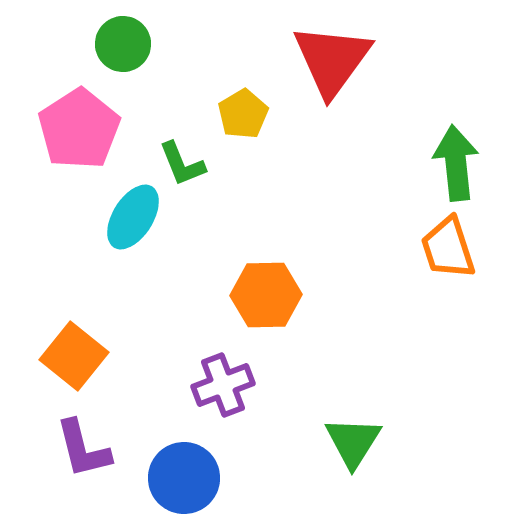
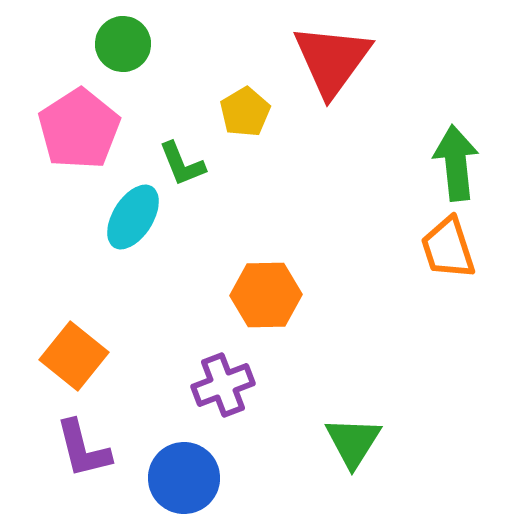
yellow pentagon: moved 2 px right, 2 px up
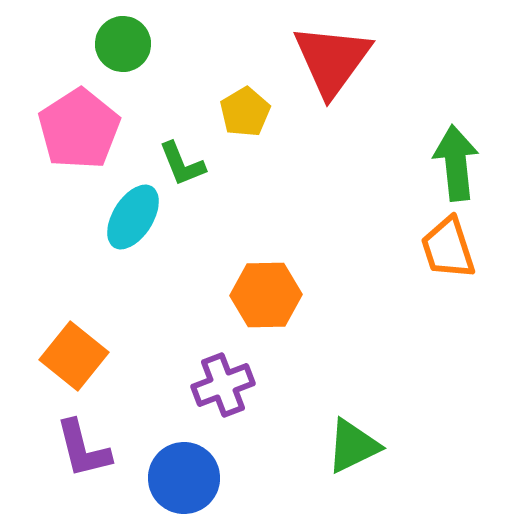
green triangle: moved 4 px down; rotated 32 degrees clockwise
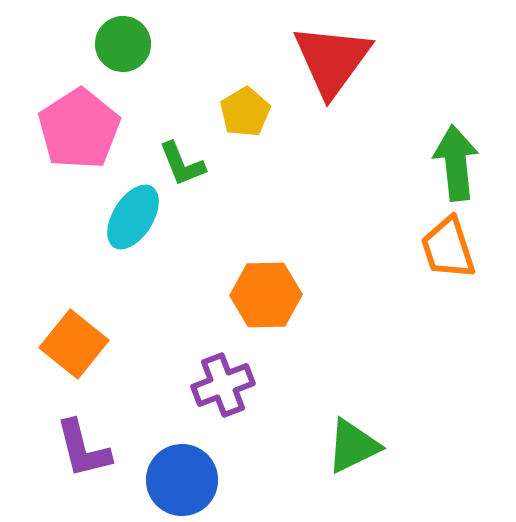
orange square: moved 12 px up
blue circle: moved 2 px left, 2 px down
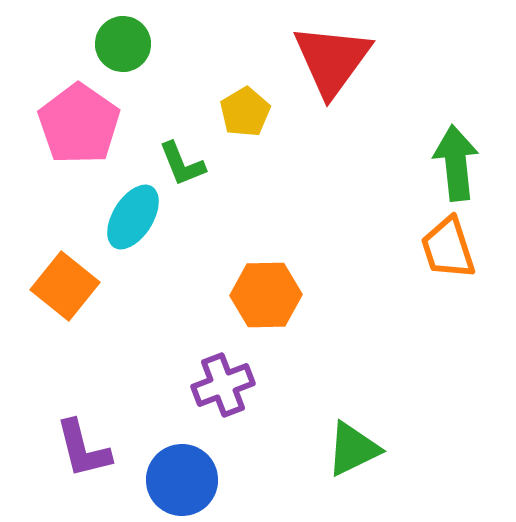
pink pentagon: moved 5 px up; rotated 4 degrees counterclockwise
orange square: moved 9 px left, 58 px up
green triangle: moved 3 px down
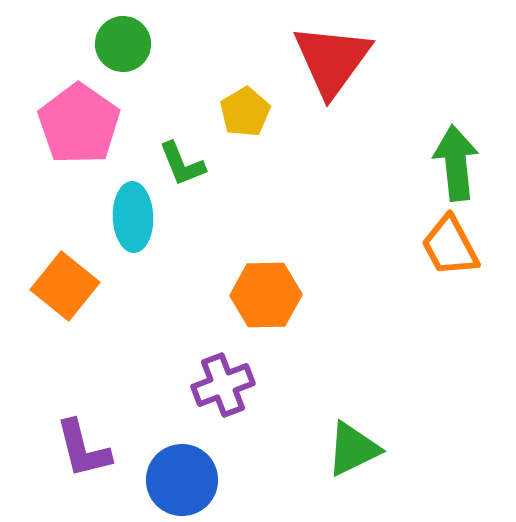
cyan ellipse: rotated 34 degrees counterclockwise
orange trapezoid: moved 2 px right, 2 px up; rotated 10 degrees counterclockwise
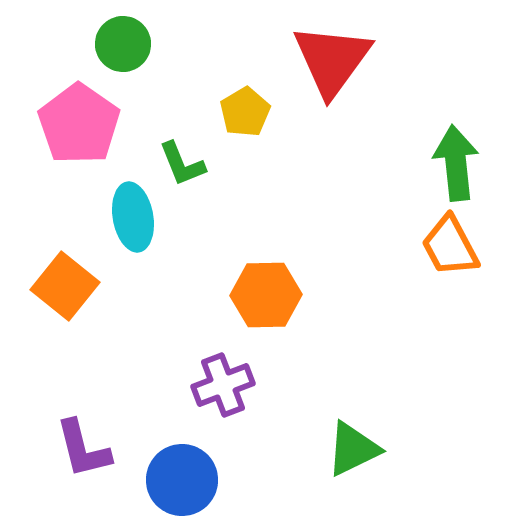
cyan ellipse: rotated 8 degrees counterclockwise
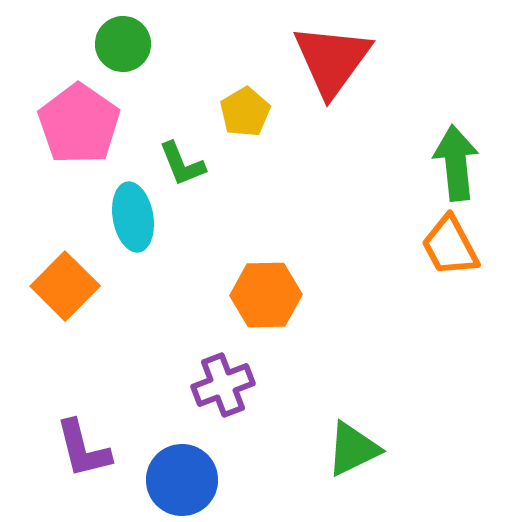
orange square: rotated 6 degrees clockwise
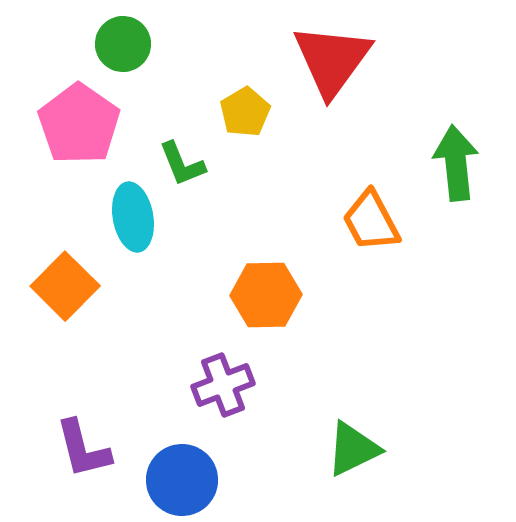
orange trapezoid: moved 79 px left, 25 px up
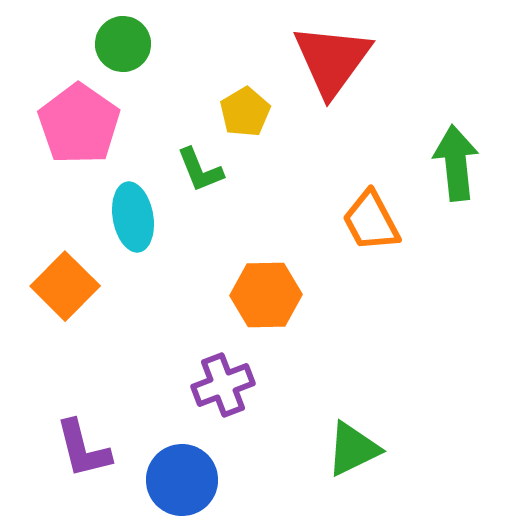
green L-shape: moved 18 px right, 6 px down
